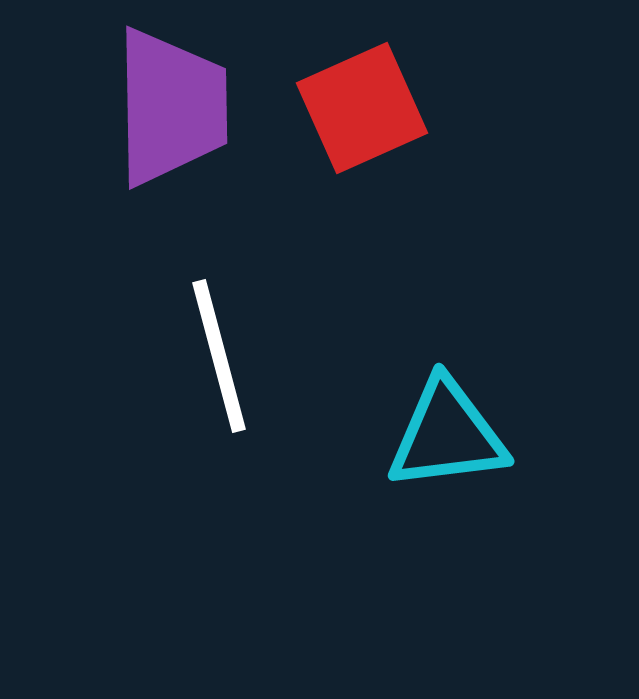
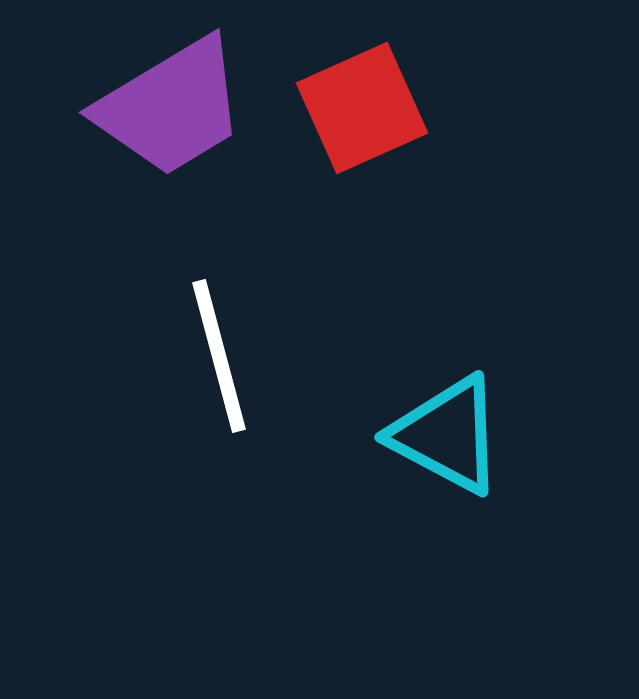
purple trapezoid: rotated 60 degrees clockwise
cyan triangle: rotated 35 degrees clockwise
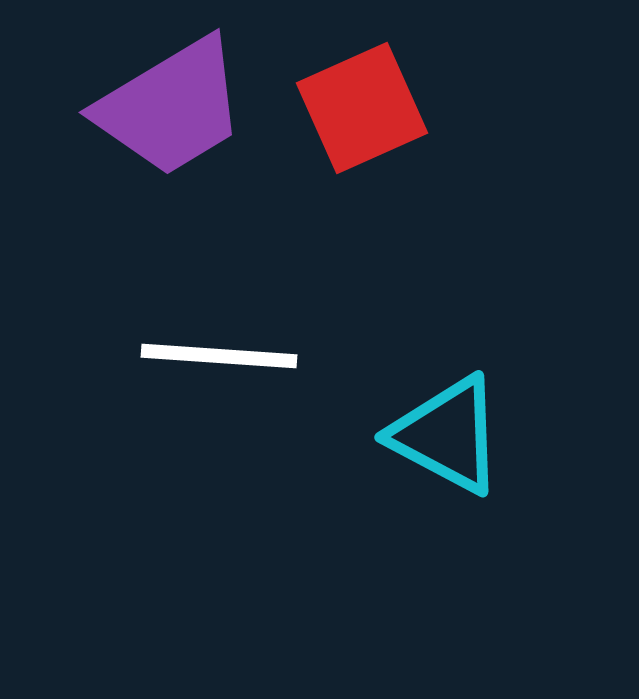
white line: rotated 71 degrees counterclockwise
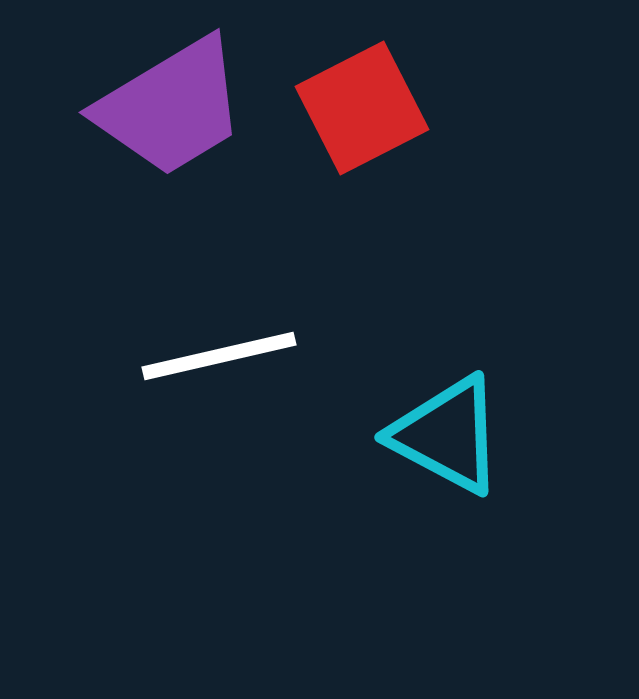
red square: rotated 3 degrees counterclockwise
white line: rotated 17 degrees counterclockwise
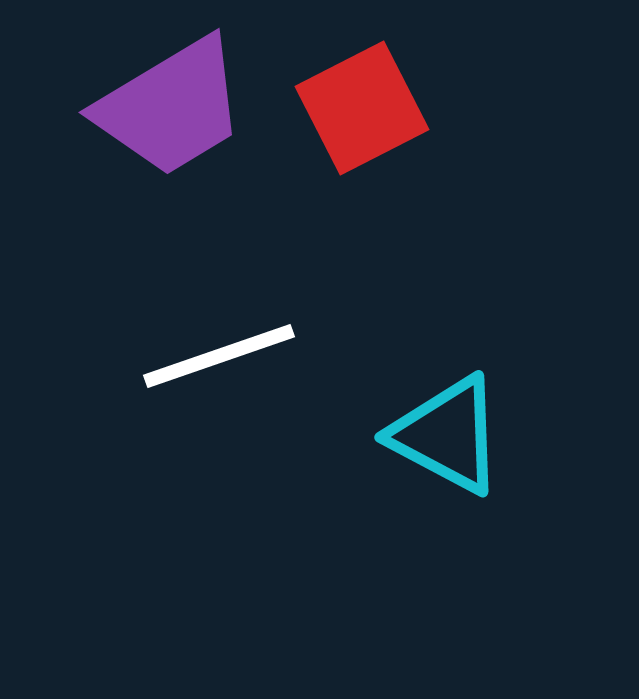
white line: rotated 6 degrees counterclockwise
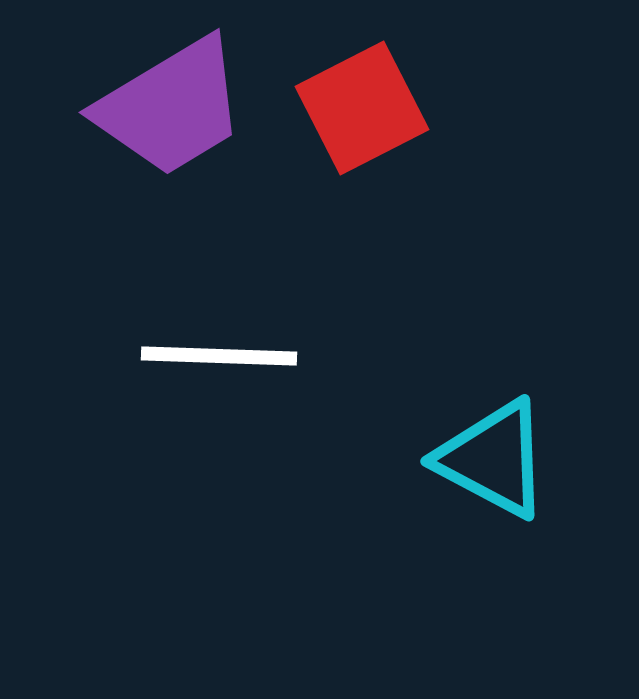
white line: rotated 21 degrees clockwise
cyan triangle: moved 46 px right, 24 px down
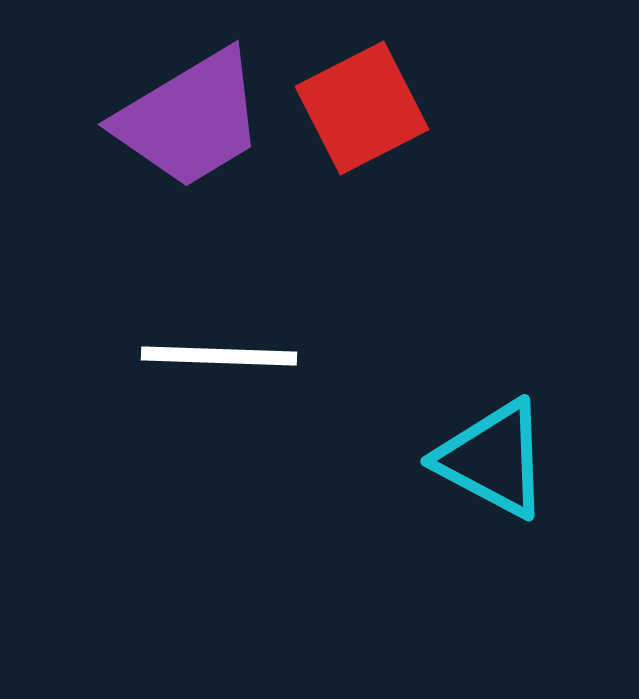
purple trapezoid: moved 19 px right, 12 px down
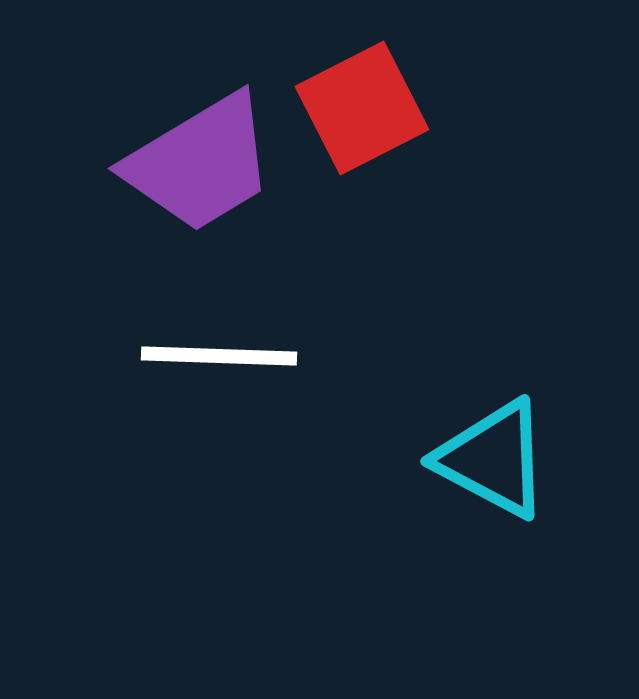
purple trapezoid: moved 10 px right, 44 px down
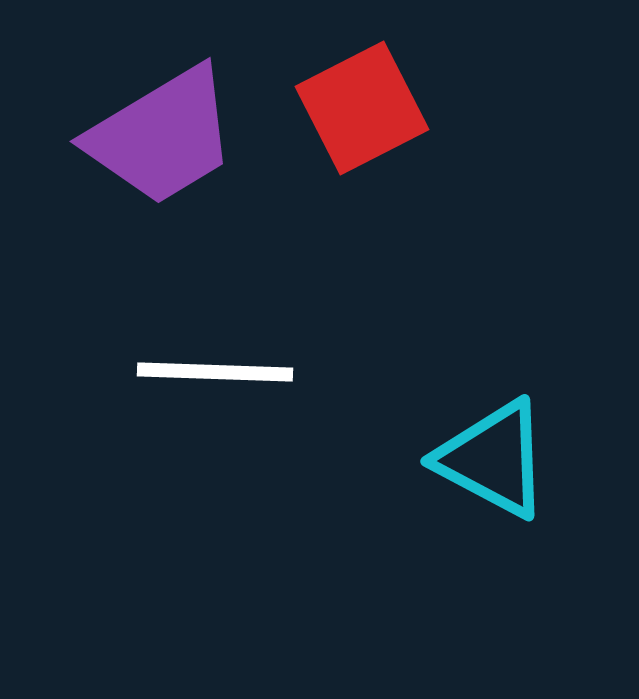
purple trapezoid: moved 38 px left, 27 px up
white line: moved 4 px left, 16 px down
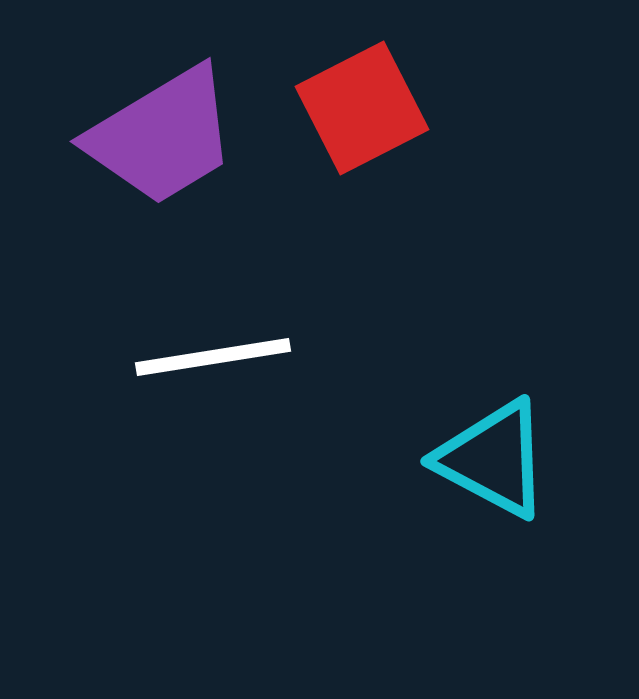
white line: moved 2 px left, 15 px up; rotated 11 degrees counterclockwise
